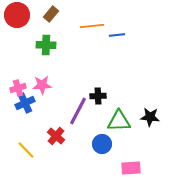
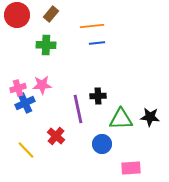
blue line: moved 20 px left, 8 px down
purple line: moved 2 px up; rotated 40 degrees counterclockwise
green triangle: moved 2 px right, 2 px up
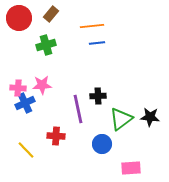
red circle: moved 2 px right, 3 px down
green cross: rotated 18 degrees counterclockwise
pink cross: rotated 21 degrees clockwise
green triangle: rotated 35 degrees counterclockwise
red cross: rotated 36 degrees counterclockwise
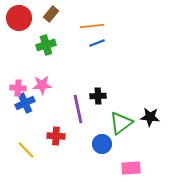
blue line: rotated 14 degrees counterclockwise
green triangle: moved 4 px down
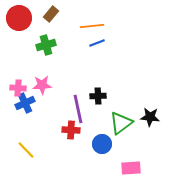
red cross: moved 15 px right, 6 px up
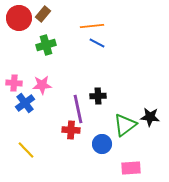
brown rectangle: moved 8 px left
blue line: rotated 49 degrees clockwise
pink cross: moved 4 px left, 5 px up
blue cross: rotated 12 degrees counterclockwise
green triangle: moved 4 px right, 2 px down
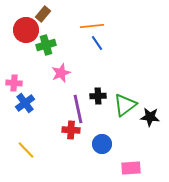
red circle: moved 7 px right, 12 px down
blue line: rotated 28 degrees clockwise
pink star: moved 19 px right, 12 px up; rotated 18 degrees counterclockwise
green triangle: moved 20 px up
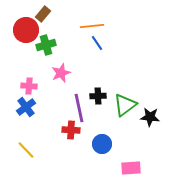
pink cross: moved 15 px right, 3 px down
blue cross: moved 1 px right, 4 px down
purple line: moved 1 px right, 1 px up
